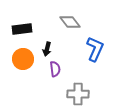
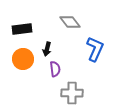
gray cross: moved 6 px left, 1 px up
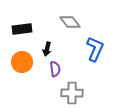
orange circle: moved 1 px left, 3 px down
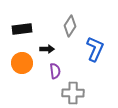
gray diamond: moved 4 px down; rotated 70 degrees clockwise
black arrow: rotated 104 degrees counterclockwise
orange circle: moved 1 px down
purple semicircle: moved 2 px down
gray cross: moved 1 px right
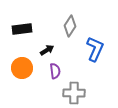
black arrow: moved 1 px down; rotated 32 degrees counterclockwise
orange circle: moved 5 px down
gray cross: moved 1 px right
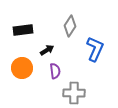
black rectangle: moved 1 px right, 1 px down
